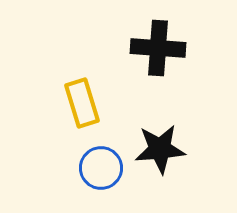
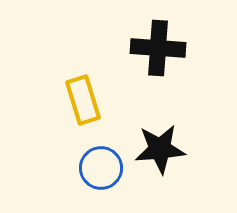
yellow rectangle: moved 1 px right, 3 px up
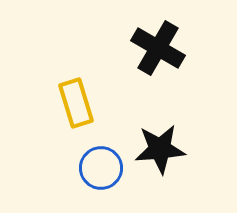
black cross: rotated 26 degrees clockwise
yellow rectangle: moved 7 px left, 3 px down
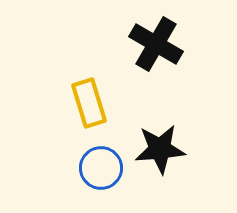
black cross: moved 2 px left, 4 px up
yellow rectangle: moved 13 px right
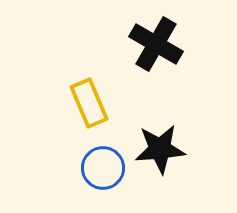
yellow rectangle: rotated 6 degrees counterclockwise
blue circle: moved 2 px right
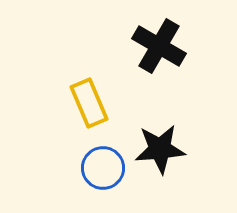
black cross: moved 3 px right, 2 px down
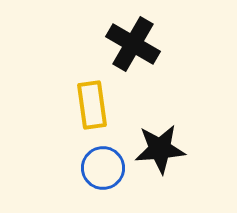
black cross: moved 26 px left, 2 px up
yellow rectangle: moved 3 px right, 2 px down; rotated 15 degrees clockwise
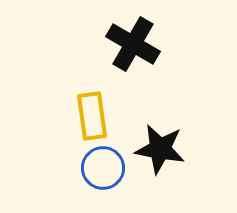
yellow rectangle: moved 11 px down
black star: rotated 15 degrees clockwise
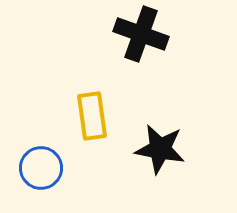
black cross: moved 8 px right, 10 px up; rotated 10 degrees counterclockwise
blue circle: moved 62 px left
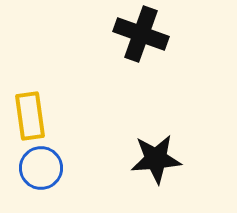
yellow rectangle: moved 62 px left
black star: moved 4 px left, 10 px down; rotated 15 degrees counterclockwise
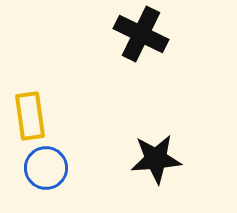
black cross: rotated 6 degrees clockwise
blue circle: moved 5 px right
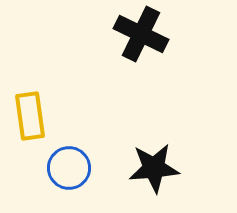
black star: moved 2 px left, 9 px down
blue circle: moved 23 px right
